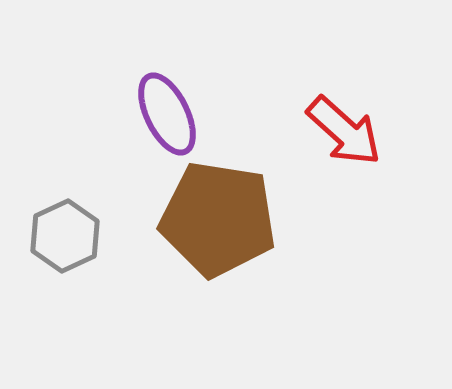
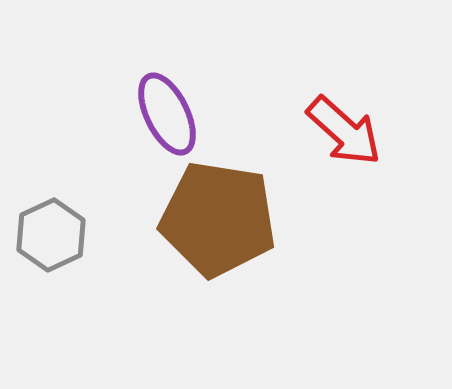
gray hexagon: moved 14 px left, 1 px up
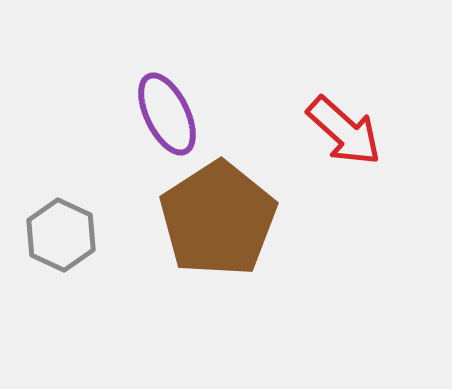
brown pentagon: rotated 30 degrees clockwise
gray hexagon: moved 10 px right; rotated 10 degrees counterclockwise
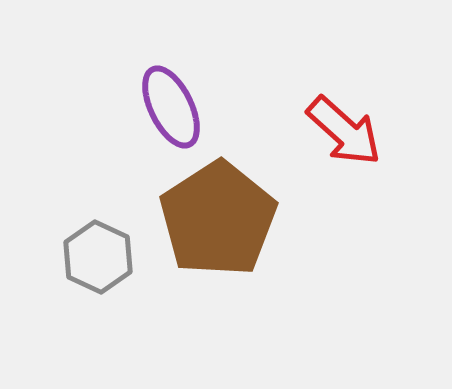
purple ellipse: moved 4 px right, 7 px up
gray hexagon: moved 37 px right, 22 px down
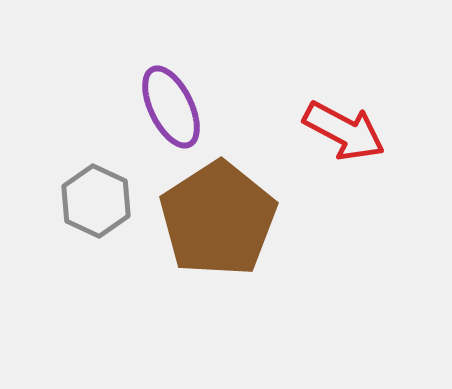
red arrow: rotated 14 degrees counterclockwise
gray hexagon: moved 2 px left, 56 px up
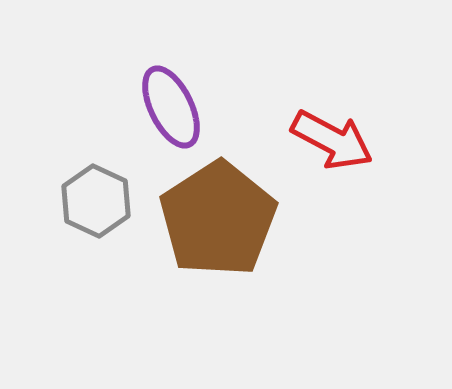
red arrow: moved 12 px left, 9 px down
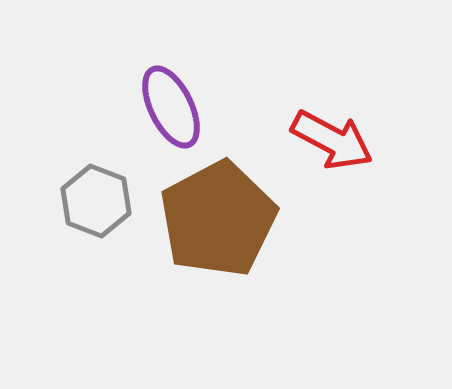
gray hexagon: rotated 4 degrees counterclockwise
brown pentagon: rotated 5 degrees clockwise
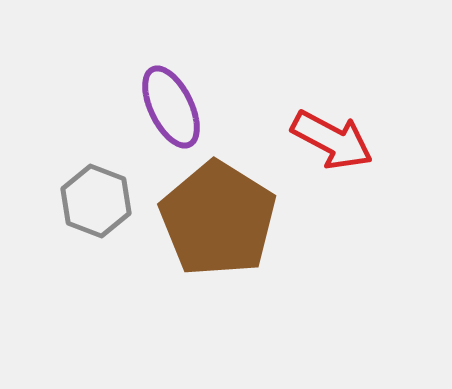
brown pentagon: rotated 12 degrees counterclockwise
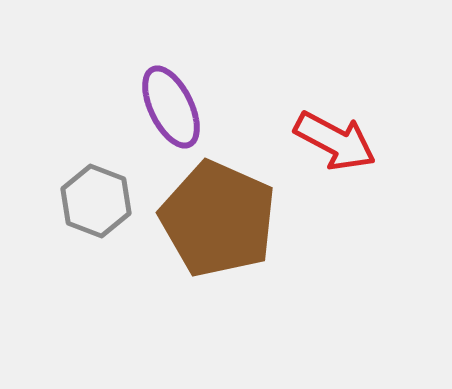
red arrow: moved 3 px right, 1 px down
brown pentagon: rotated 8 degrees counterclockwise
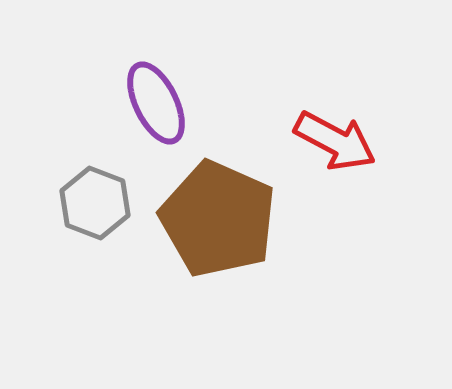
purple ellipse: moved 15 px left, 4 px up
gray hexagon: moved 1 px left, 2 px down
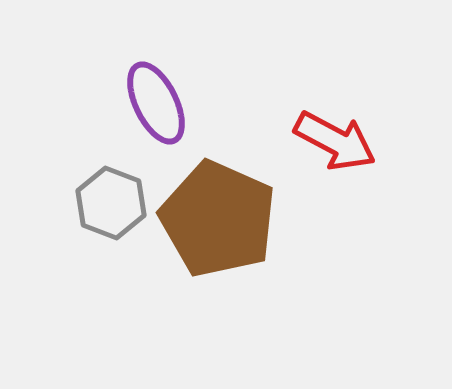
gray hexagon: moved 16 px right
